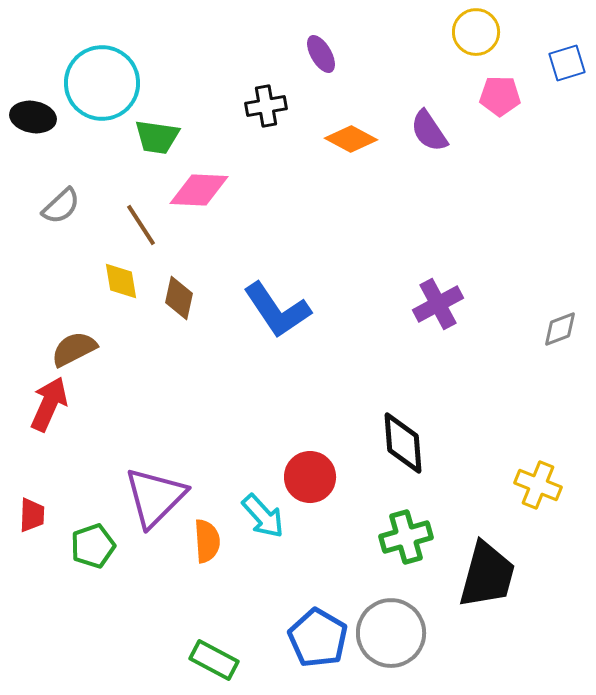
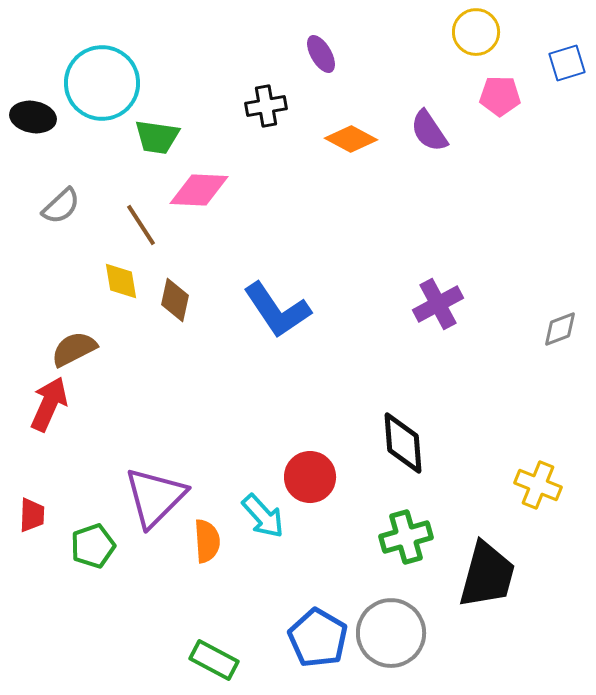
brown diamond: moved 4 px left, 2 px down
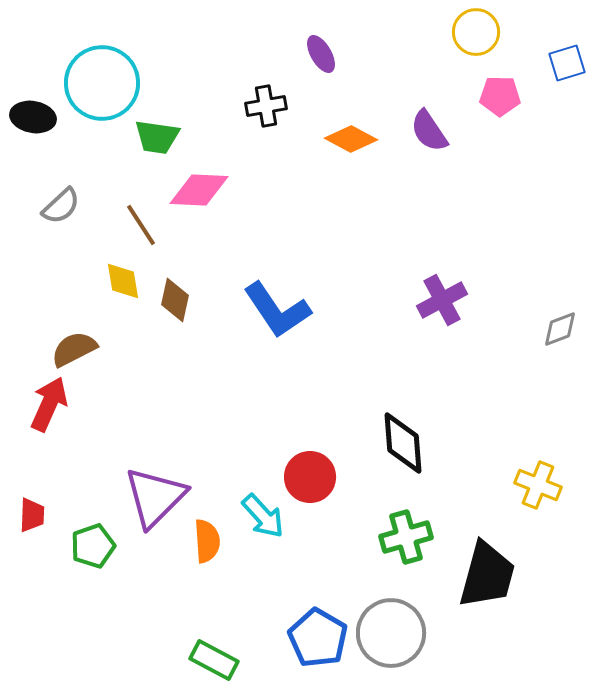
yellow diamond: moved 2 px right
purple cross: moved 4 px right, 4 px up
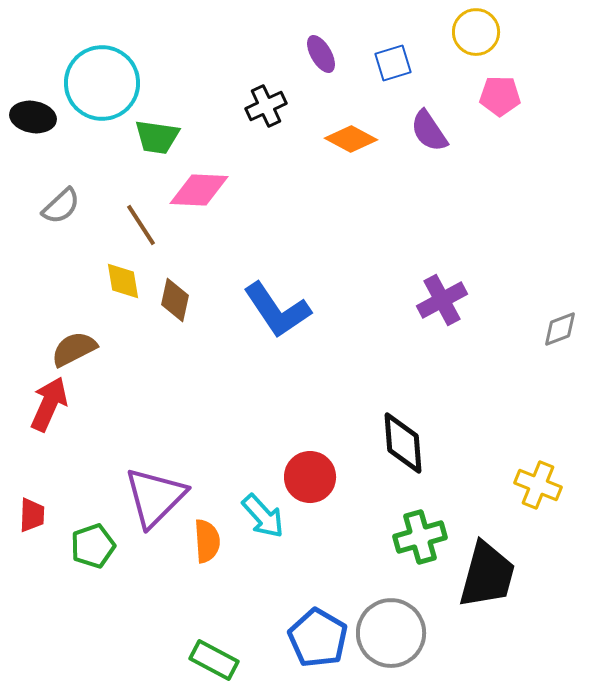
blue square: moved 174 px left
black cross: rotated 15 degrees counterclockwise
green cross: moved 14 px right
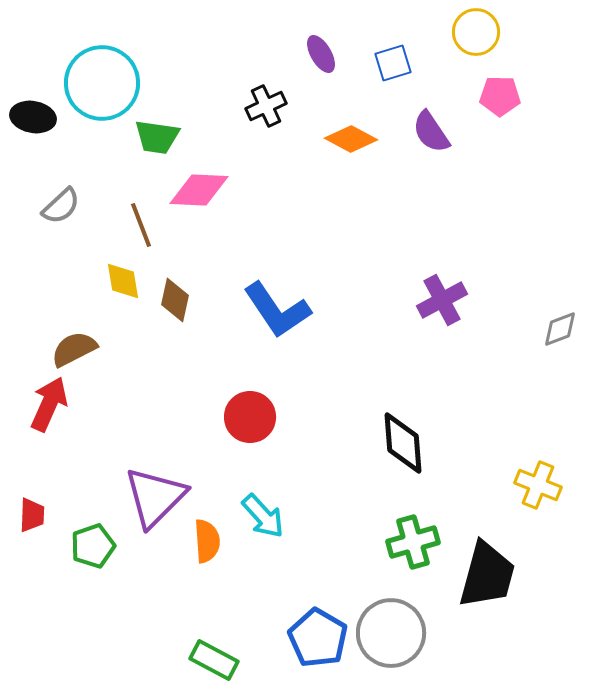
purple semicircle: moved 2 px right, 1 px down
brown line: rotated 12 degrees clockwise
red circle: moved 60 px left, 60 px up
green cross: moved 7 px left, 5 px down
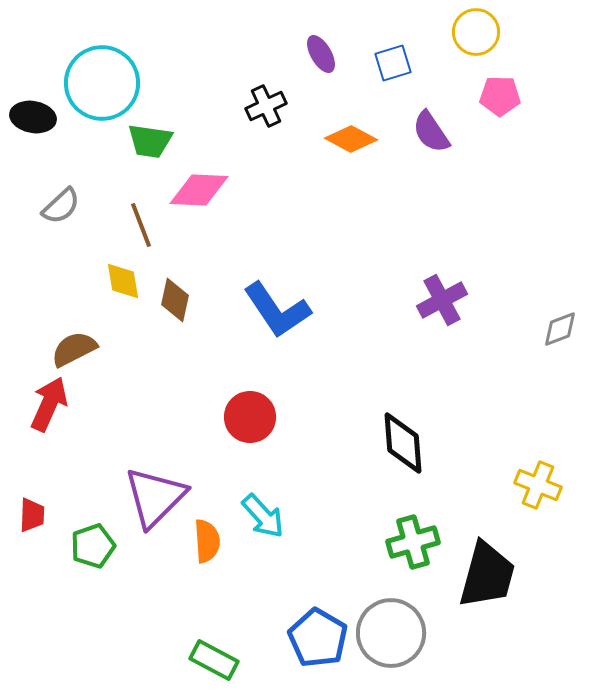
green trapezoid: moved 7 px left, 4 px down
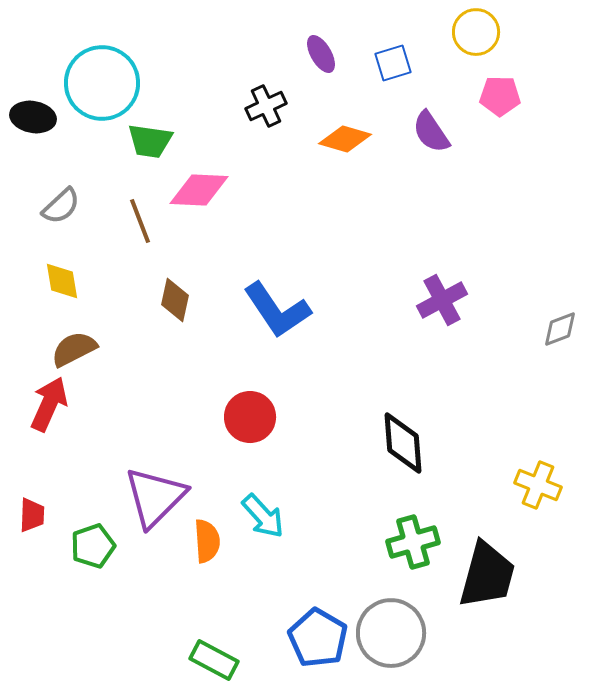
orange diamond: moved 6 px left; rotated 12 degrees counterclockwise
brown line: moved 1 px left, 4 px up
yellow diamond: moved 61 px left
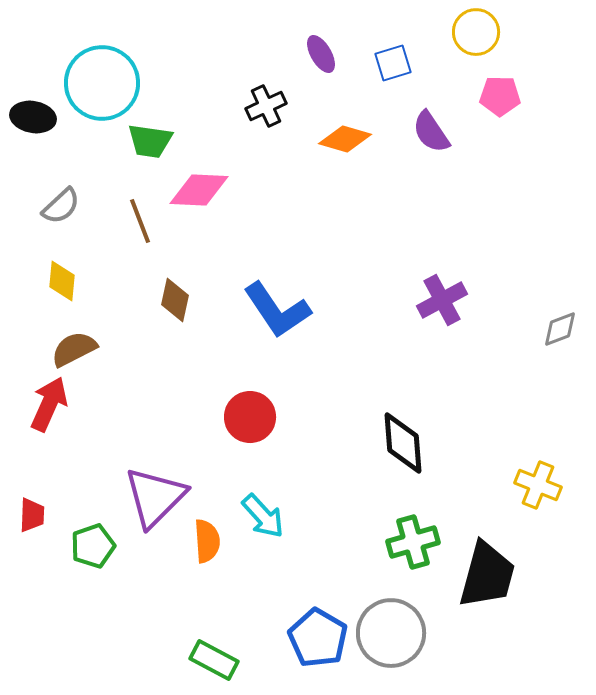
yellow diamond: rotated 15 degrees clockwise
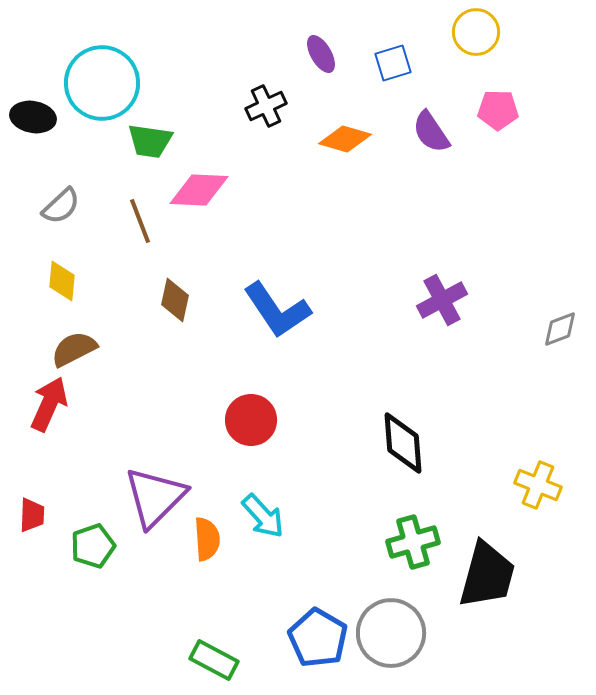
pink pentagon: moved 2 px left, 14 px down
red circle: moved 1 px right, 3 px down
orange semicircle: moved 2 px up
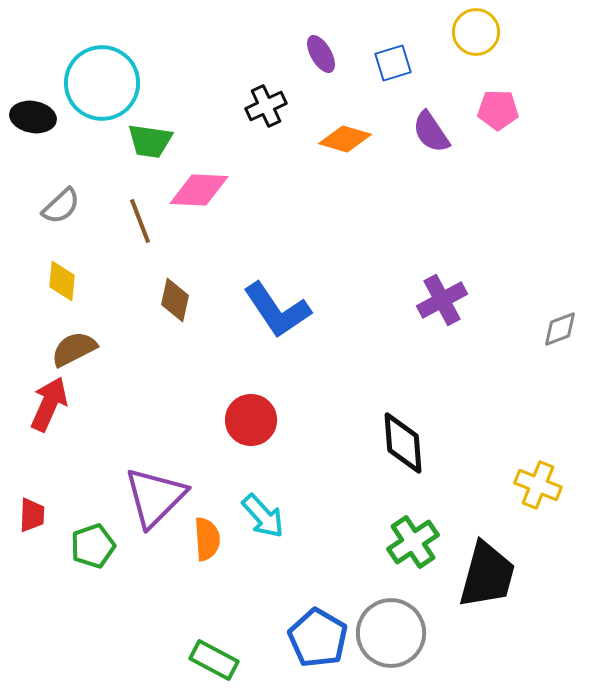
green cross: rotated 18 degrees counterclockwise
